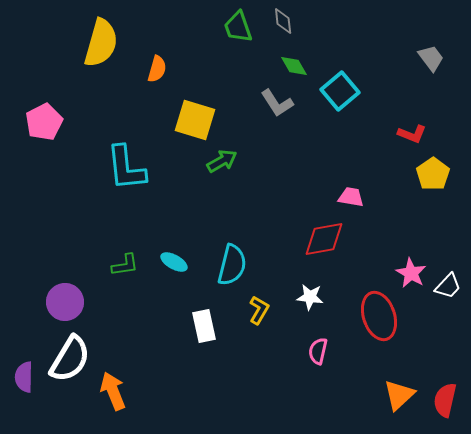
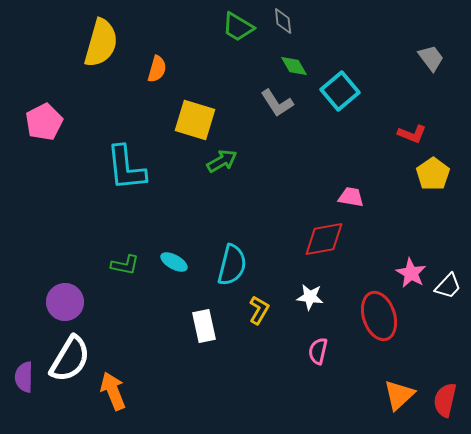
green trapezoid: rotated 40 degrees counterclockwise
green L-shape: rotated 20 degrees clockwise
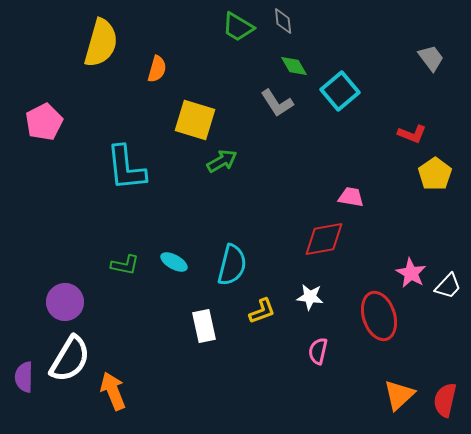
yellow pentagon: moved 2 px right
yellow L-shape: moved 3 px right, 1 px down; rotated 40 degrees clockwise
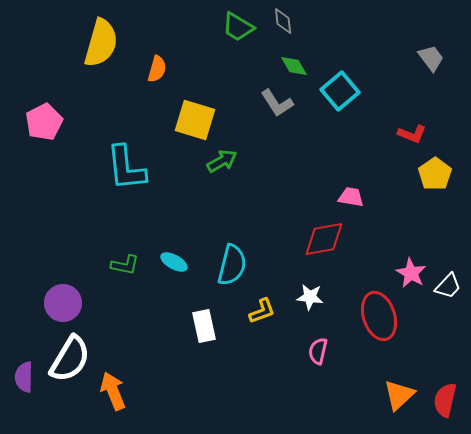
purple circle: moved 2 px left, 1 px down
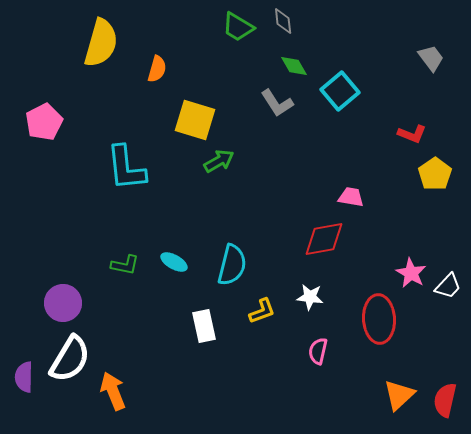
green arrow: moved 3 px left
red ellipse: moved 3 px down; rotated 15 degrees clockwise
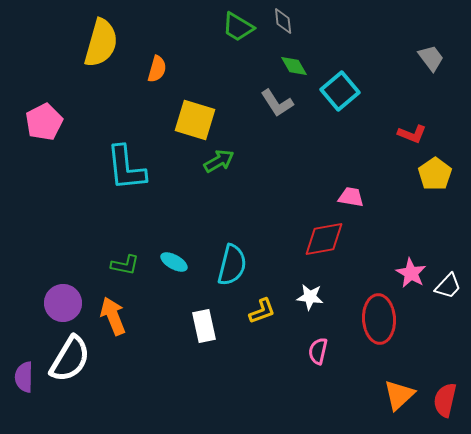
orange arrow: moved 75 px up
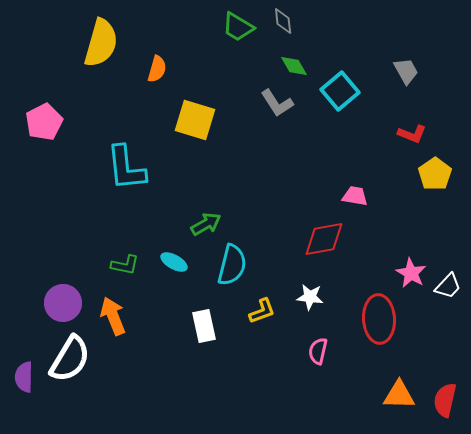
gray trapezoid: moved 25 px left, 13 px down; rotated 8 degrees clockwise
green arrow: moved 13 px left, 63 px down
pink trapezoid: moved 4 px right, 1 px up
orange triangle: rotated 44 degrees clockwise
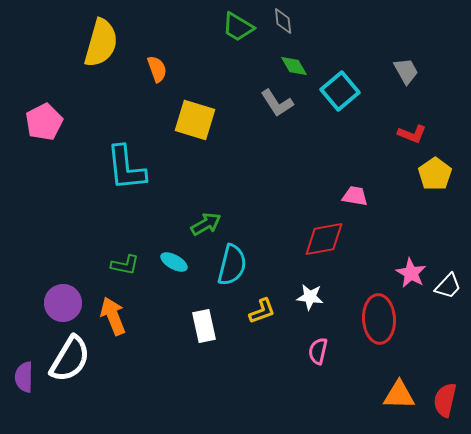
orange semicircle: rotated 36 degrees counterclockwise
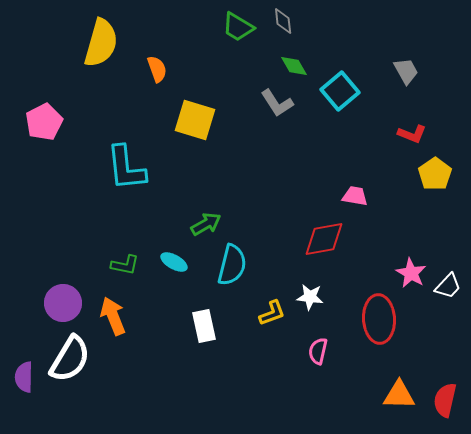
yellow L-shape: moved 10 px right, 2 px down
